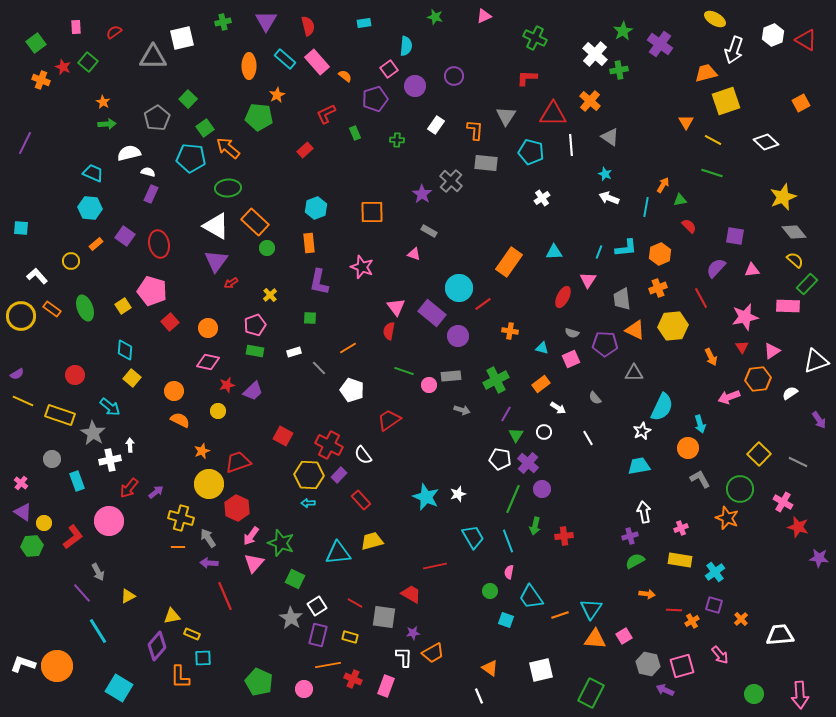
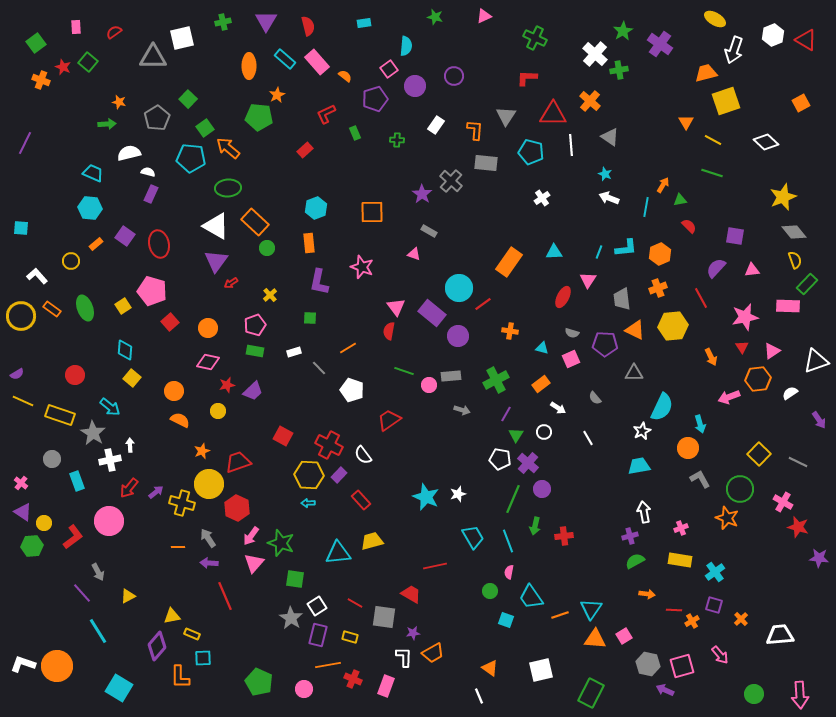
orange star at (103, 102): moved 16 px right; rotated 16 degrees counterclockwise
yellow semicircle at (795, 260): rotated 30 degrees clockwise
yellow cross at (181, 518): moved 1 px right, 15 px up
green square at (295, 579): rotated 18 degrees counterclockwise
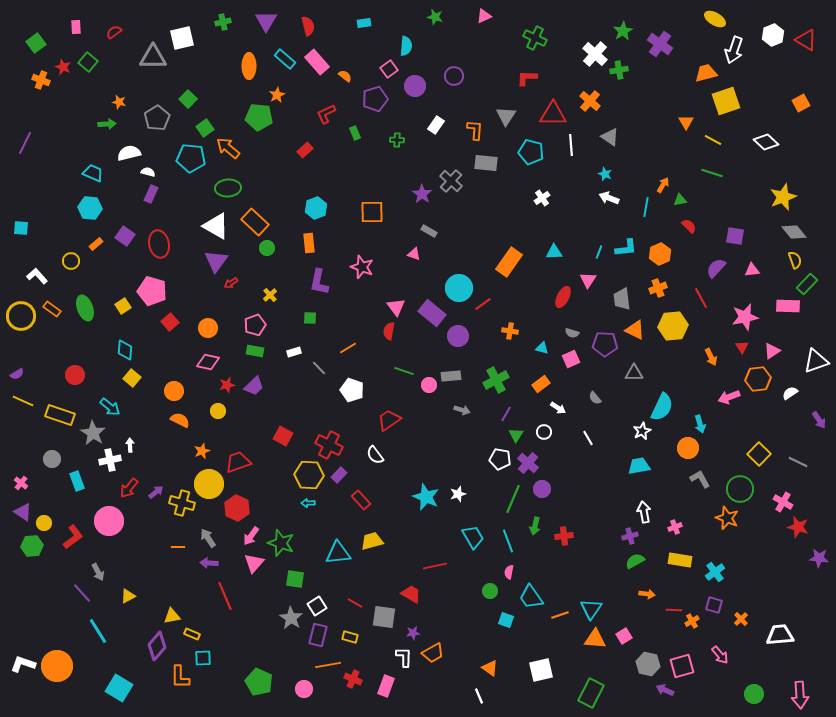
purple trapezoid at (253, 391): moved 1 px right, 5 px up
white semicircle at (363, 455): moved 12 px right
pink cross at (681, 528): moved 6 px left, 1 px up
